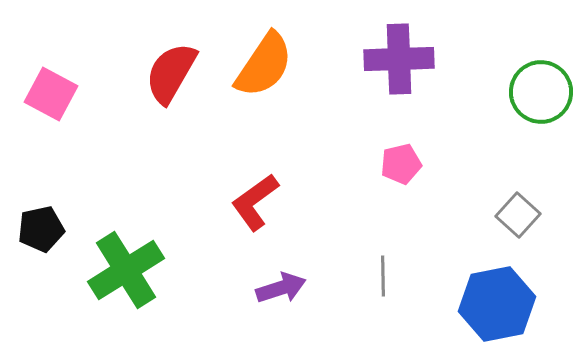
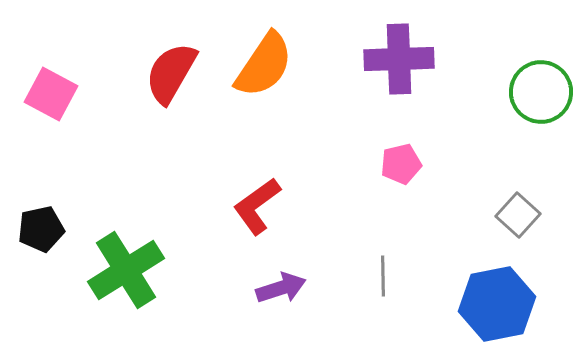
red L-shape: moved 2 px right, 4 px down
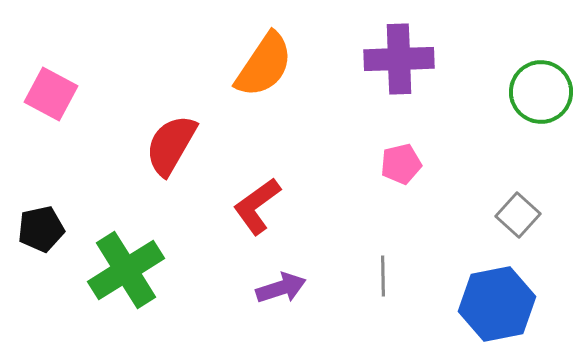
red semicircle: moved 72 px down
